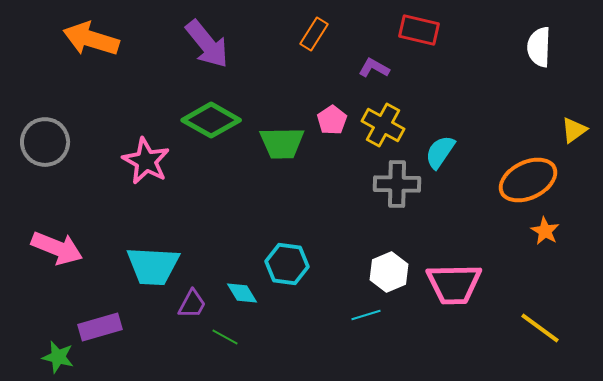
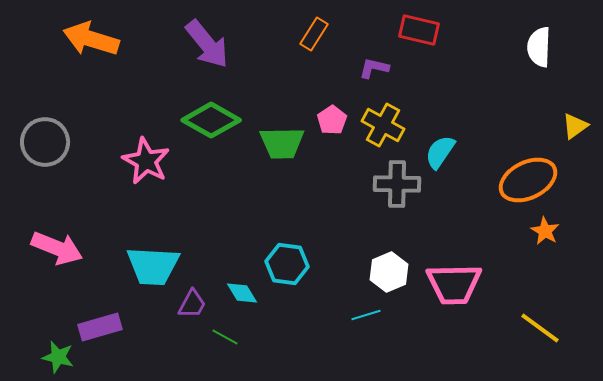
purple L-shape: rotated 16 degrees counterclockwise
yellow triangle: moved 1 px right, 4 px up
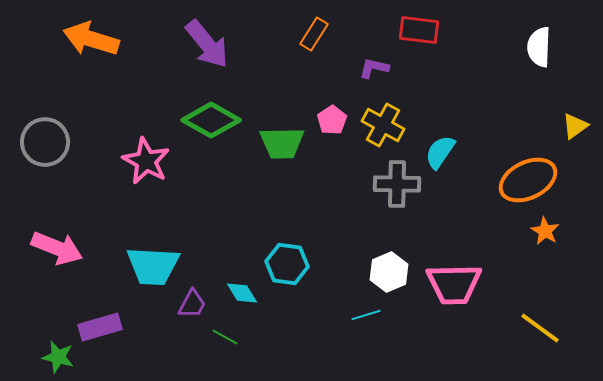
red rectangle: rotated 6 degrees counterclockwise
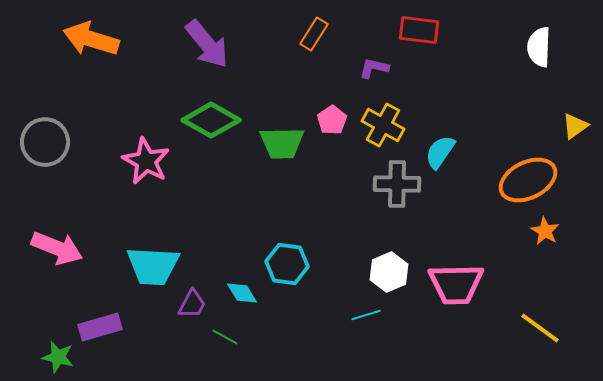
pink trapezoid: moved 2 px right
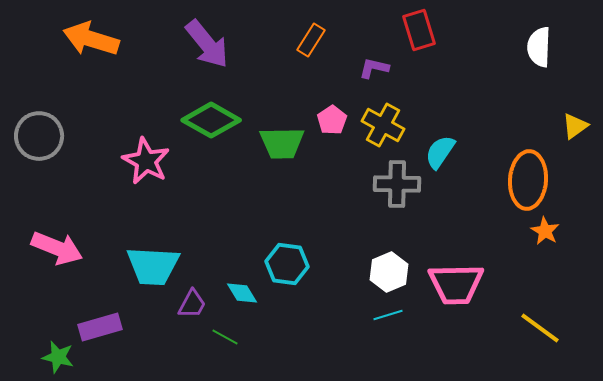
red rectangle: rotated 66 degrees clockwise
orange rectangle: moved 3 px left, 6 px down
gray circle: moved 6 px left, 6 px up
orange ellipse: rotated 60 degrees counterclockwise
cyan line: moved 22 px right
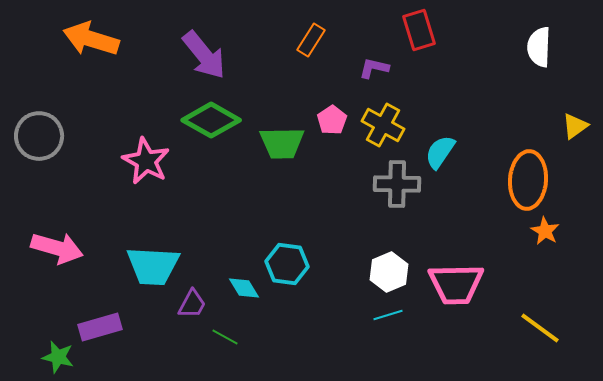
purple arrow: moved 3 px left, 11 px down
pink arrow: rotated 6 degrees counterclockwise
cyan diamond: moved 2 px right, 5 px up
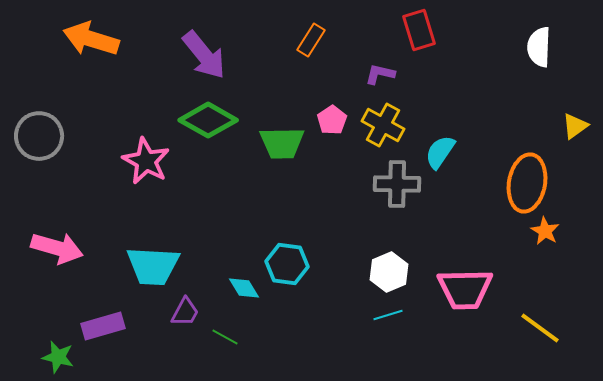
purple L-shape: moved 6 px right, 6 px down
green diamond: moved 3 px left
orange ellipse: moved 1 px left, 3 px down; rotated 6 degrees clockwise
pink trapezoid: moved 9 px right, 5 px down
purple trapezoid: moved 7 px left, 8 px down
purple rectangle: moved 3 px right, 1 px up
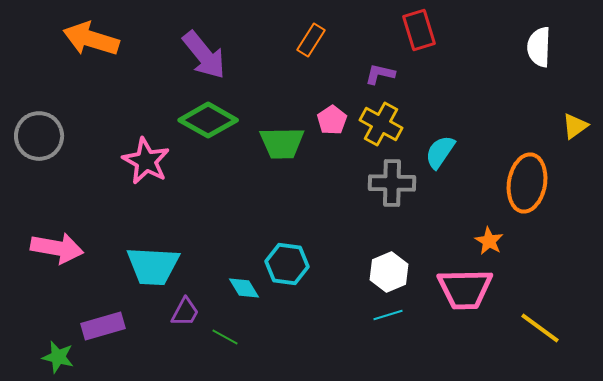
yellow cross: moved 2 px left, 1 px up
gray cross: moved 5 px left, 1 px up
orange star: moved 56 px left, 10 px down
pink arrow: rotated 6 degrees counterclockwise
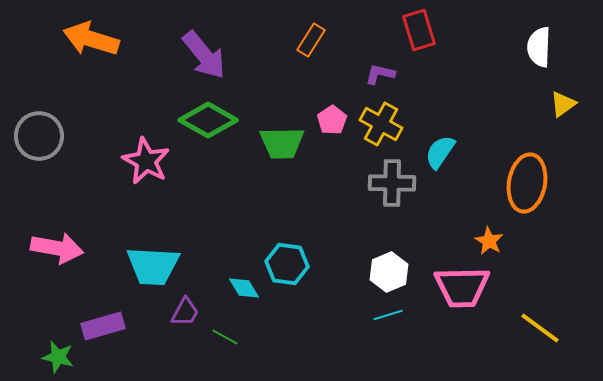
yellow triangle: moved 12 px left, 22 px up
pink trapezoid: moved 3 px left, 2 px up
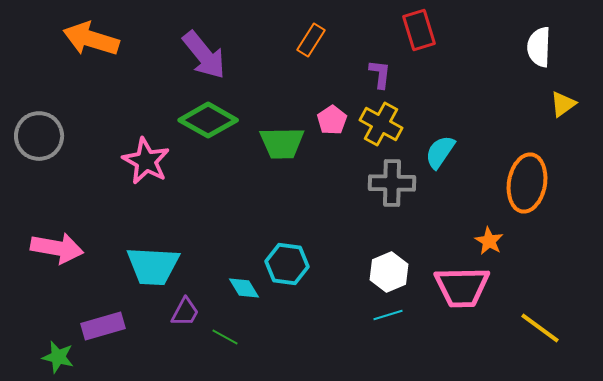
purple L-shape: rotated 84 degrees clockwise
